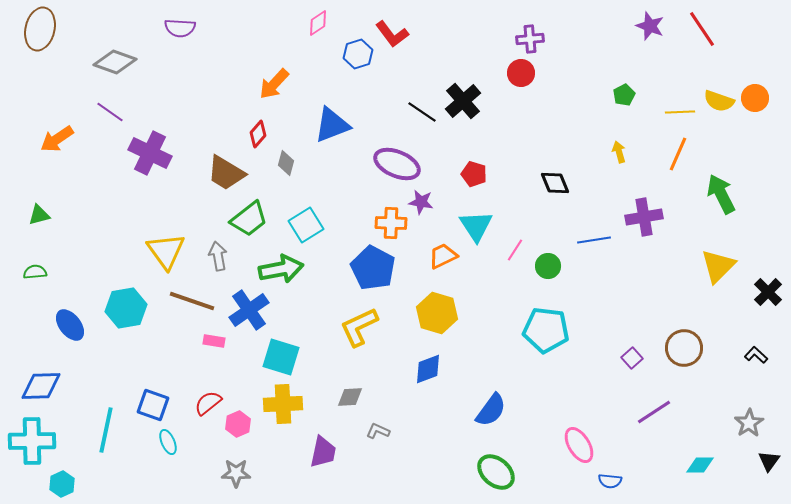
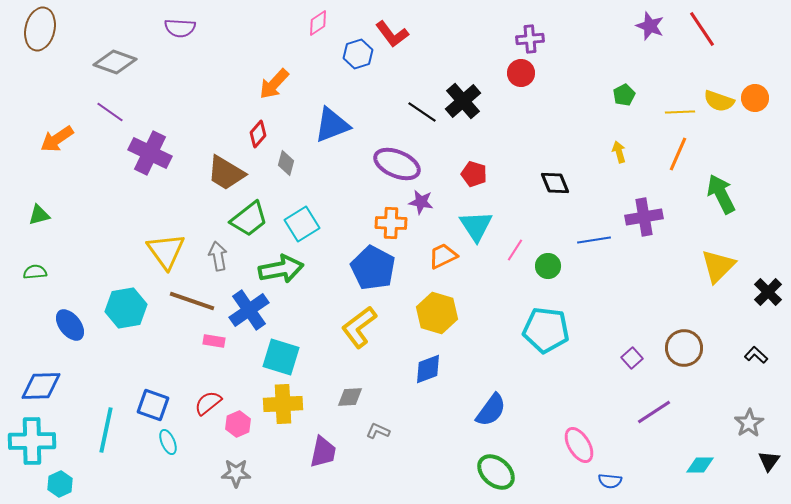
cyan square at (306, 225): moved 4 px left, 1 px up
yellow L-shape at (359, 327): rotated 12 degrees counterclockwise
cyan hexagon at (62, 484): moved 2 px left
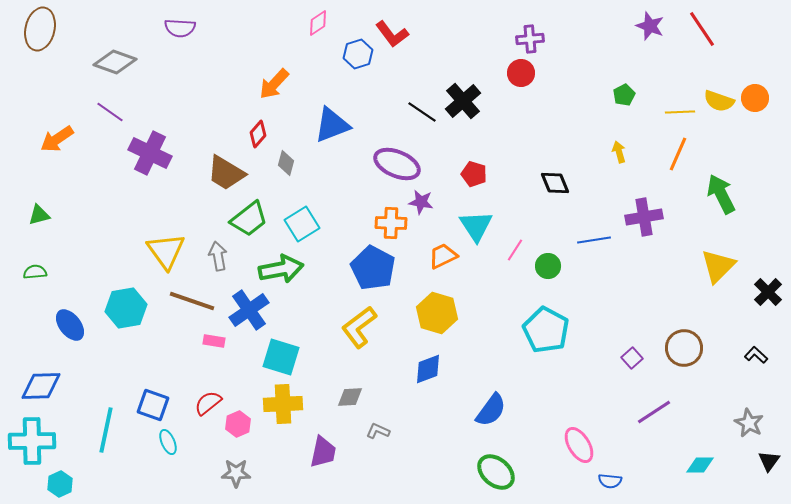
cyan pentagon at (546, 330): rotated 21 degrees clockwise
gray star at (749, 423): rotated 12 degrees counterclockwise
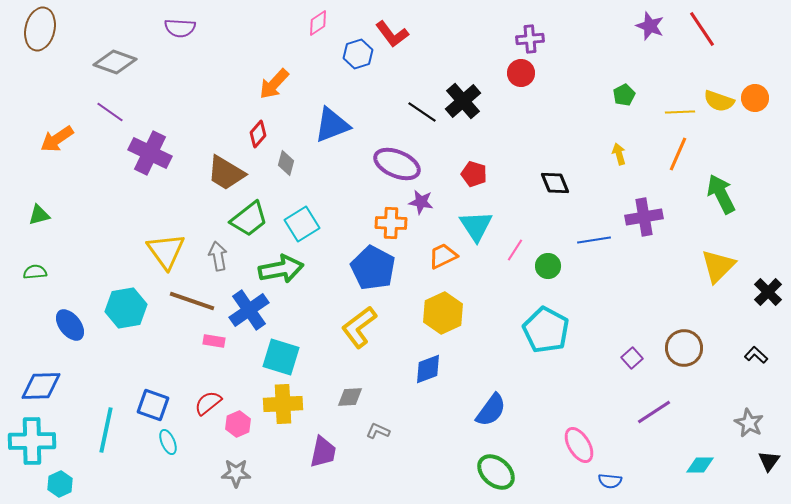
yellow arrow at (619, 152): moved 2 px down
yellow hexagon at (437, 313): moved 6 px right; rotated 18 degrees clockwise
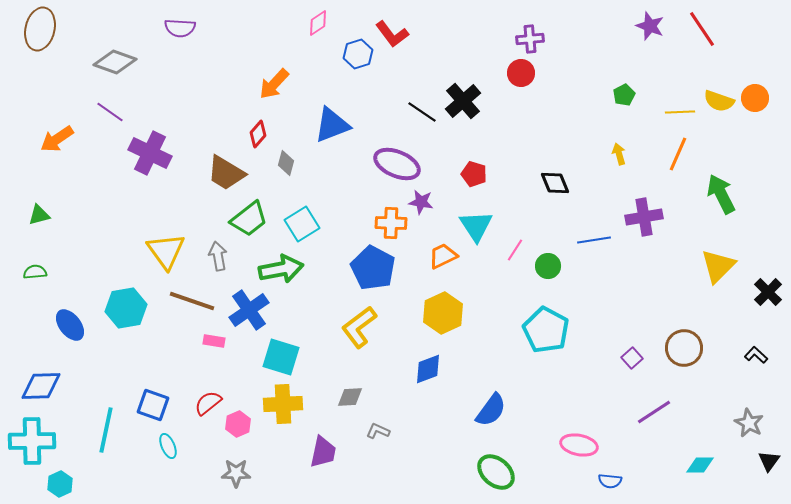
cyan ellipse at (168, 442): moved 4 px down
pink ellipse at (579, 445): rotated 48 degrees counterclockwise
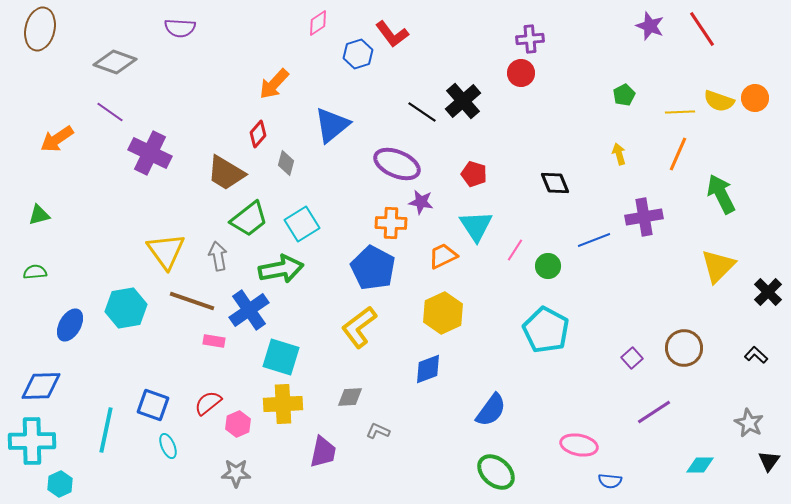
blue triangle at (332, 125): rotated 18 degrees counterclockwise
blue line at (594, 240): rotated 12 degrees counterclockwise
blue ellipse at (70, 325): rotated 68 degrees clockwise
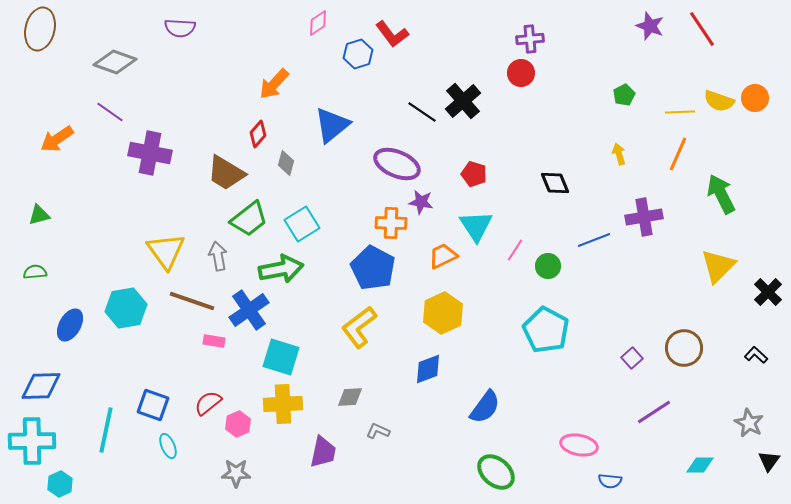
purple cross at (150, 153): rotated 15 degrees counterclockwise
blue semicircle at (491, 410): moved 6 px left, 3 px up
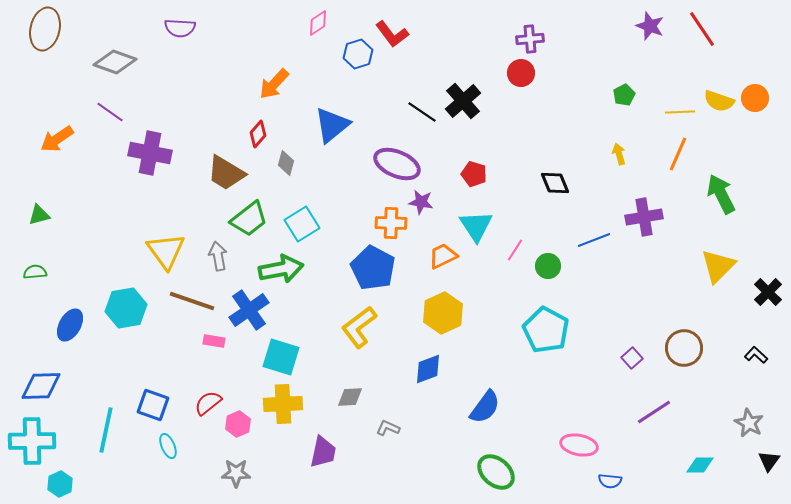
brown ellipse at (40, 29): moved 5 px right
gray L-shape at (378, 431): moved 10 px right, 3 px up
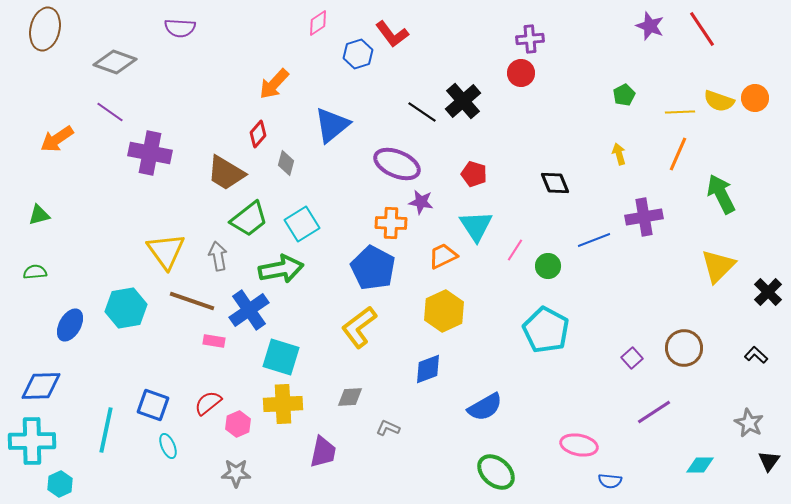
yellow hexagon at (443, 313): moved 1 px right, 2 px up
blue semicircle at (485, 407): rotated 24 degrees clockwise
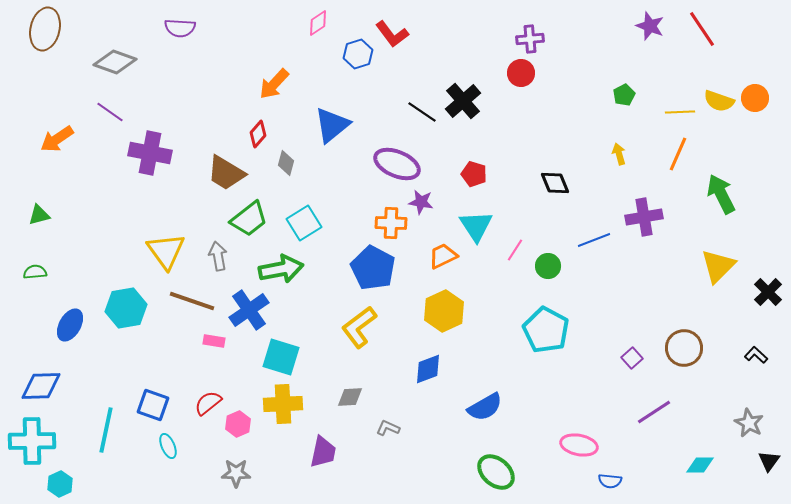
cyan square at (302, 224): moved 2 px right, 1 px up
